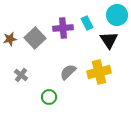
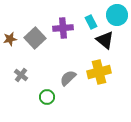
cyan rectangle: moved 4 px right, 1 px up
black triangle: moved 4 px left; rotated 18 degrees counterclockwise
gray semicircle: moved 6 px down
green circle: moved 2 px left
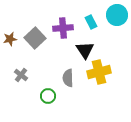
black triangle: moved 20 px left, 10 px down; rotated 18 degrees clockwise
gray semicircle: rotated 48 degrees counterclockwise
green circle: moved 1 px right, 1 px up
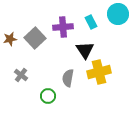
cyan circle: moved 1 px right, 1 px up
purple cross: moved 1 px up
gray semicircle: rotated 12 degrees clockwise
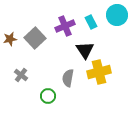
cyan circle: moved 1 px left, 1 px down
purple cross: moved 2 px right, 1 px up; rotated 18 degrees counterclockwise
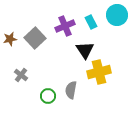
gray semicircle: moved 3 px right, 12 px down
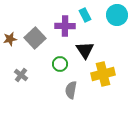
cyan rectangle: moved 6 px left, 7 px up
purple cross: rotated 24 degrees clockwise
yellow cross: moved 4 px right, 2 px down
green circle: moved 12 px right, 32 px up
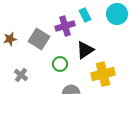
cyan circle: moved 1 px up
purple cross: rotated 18 degrees counterclockwise
gray square: moved 4 px right, 1 px down; rotated 15 degrees counterclockwise
black triangle: rotated 30 degrees clockwise
gray semicircle: rotated 78 degrees clockwise
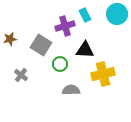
gray square: moved 2 px right, 6 px down
black triangle: rotated 36 degrees clockwise
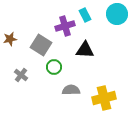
green circle: moved 6 px left, 3 px down
yellow cross: moved 1 px right, 24 px down
